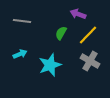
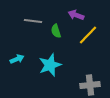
purple arrow: moved 2 px left, 1 px down
gray line: moved 11 px right
green semicircle: moved 5 px left, 2 px up; rotated 48 degrees counterclockwise
cyan arrow: moved 3 px left, 5 px down
gray cross: moved 24 px down; rotated 36 degrees counterclockwise
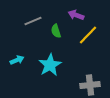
gray line: rotated 30 degrees counterclockwise
cyan arrow: moved 1 px down
cyan star: rotated 10 degrees counterclockwise
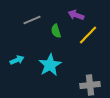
gray line: moved 1 px left, 1 px up
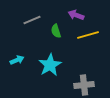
yellow line: rotated 30 degrees clockwise
gray cross: moved 6 px left
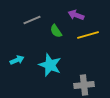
green semicircle: rotated 16 degrees counterclockwise
cyan star: rotated 20 degrees counterclockwise
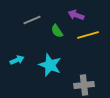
green semicircle: moved 1 px right
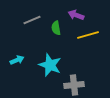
green semicircle: moved 1 px left, 3 px up; rotated 24 degrees clockwise
gray cross: moved 10 px left
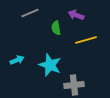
gray line: moved 2 px left, 7 px up
yellow line: moved 2 px left, 5 px down
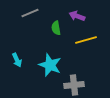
purple arrow: moved 1 px right, 1 px down
cyan arrow: rotated 88 degrees clockwise
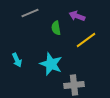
yellow line: rotated 20 degrees counterclockwise
cyan star: moved 1 px right, 1 px up
